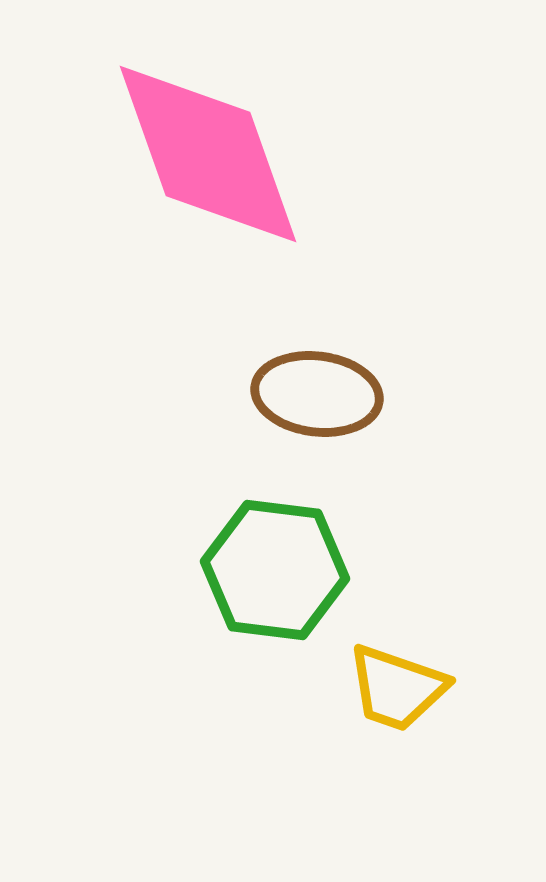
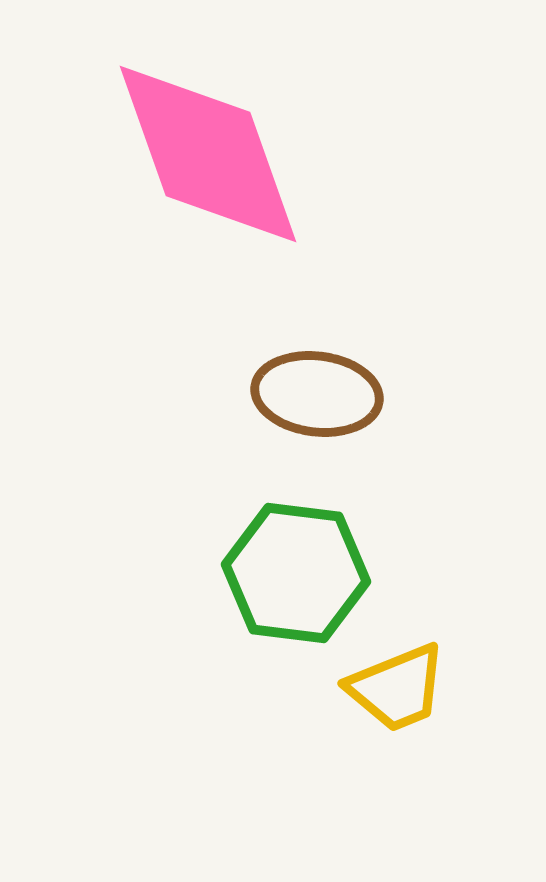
green hexagon: moved 21 px right, 3 px down
yellow trapezoid: rotated 41 degrees counterclockwise
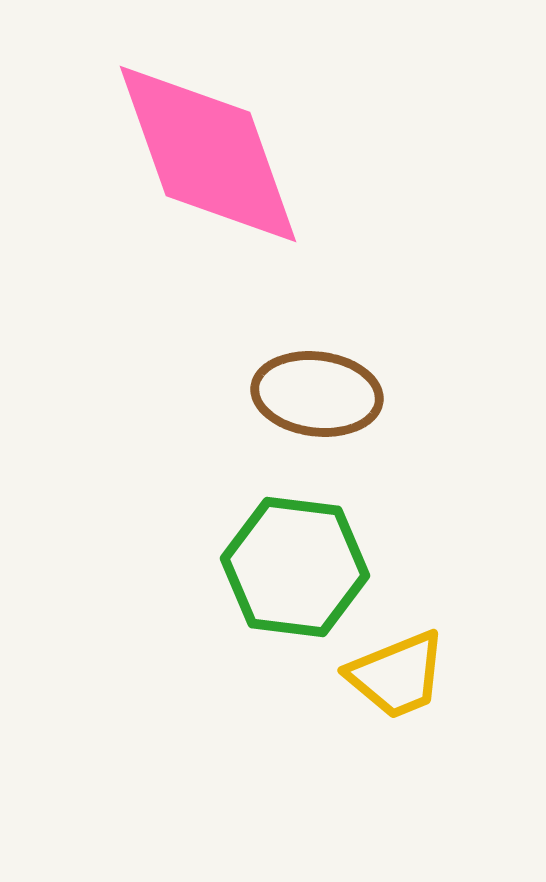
green hexagon: moved 1 px left, 6 px up
yellow trapezoid: moved 13 px up
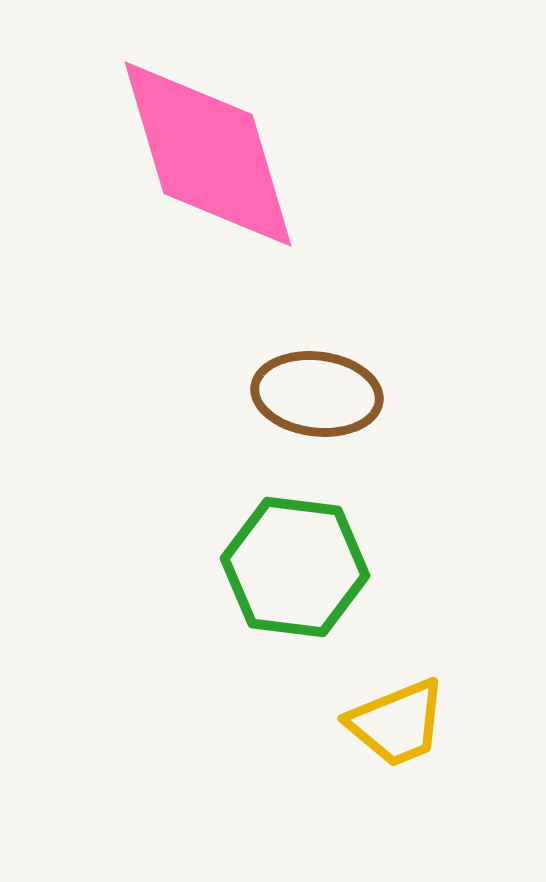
pink diamond: rotated 3 degrees clockwise
yellow trapezoid: moved 48 px down
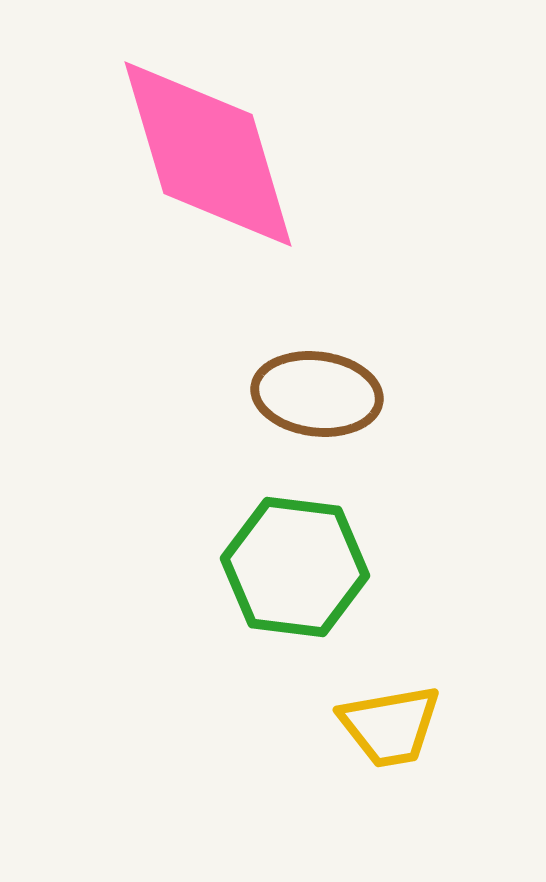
yellow trapezoid: moved 7 px left, 3 px down; rotated 12 degrees clockwise
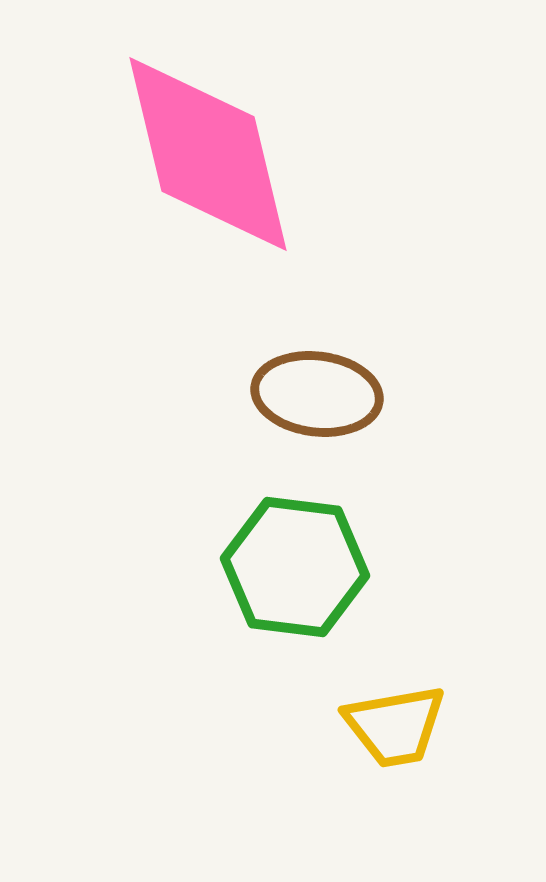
pink diamond: rotated 3 degrees clockwise
yellow trapezoid: moved 5 px right
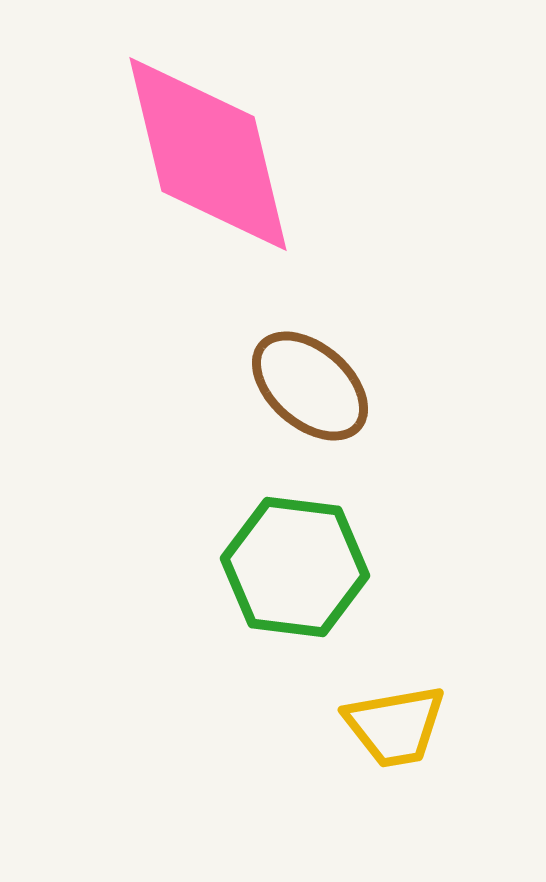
brown ellipse: moved 7 px left, 8 px up; rotated 34 degrees clockwise
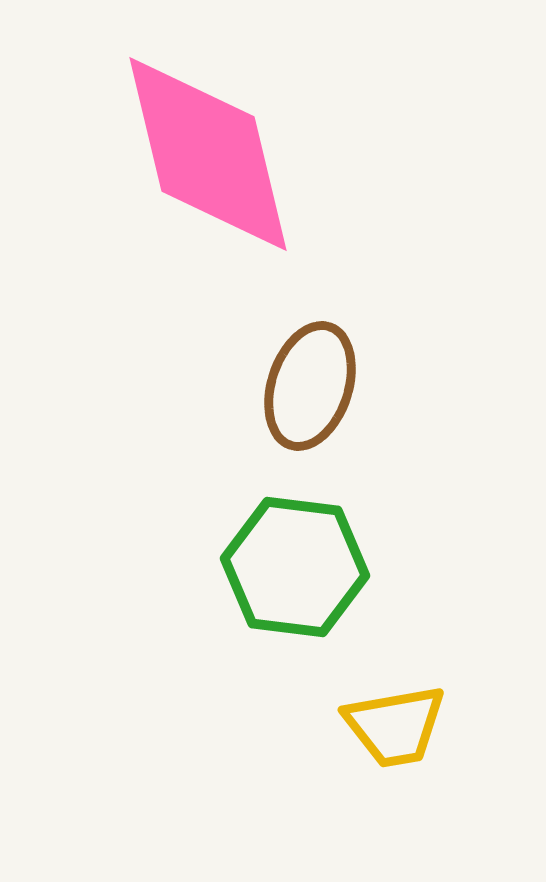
brown ellipse: rotated 67 degrees clockwise
